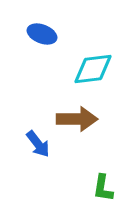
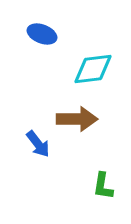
green L-shape: moved 2 px up
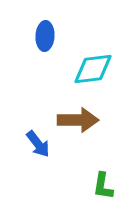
blue ellipse: moved 3 px right, 2 px down; rotated 72 degrees clockwise
brown arrow: moved 1 px right, 1 px down
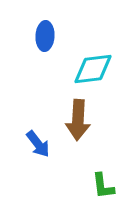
brown arrow: rotated 93 degrees clockwise
green L-shape: rotated 16 degrees counterclockwise
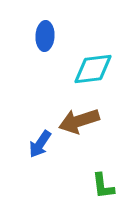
brown arrow: moved 1 px right, 1 px down; rotated 69 degrees clockwise
blue arrow: moved 2 px right; rotated 72 degrees clockwise
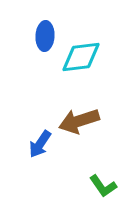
cyan diamond: moved 12 px left, 12 px up
green L-shape: rotated 28 degrees counterclockwise
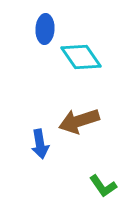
blue ellipse: moved 7 px up
cyan diamond: rotated 63 degrees clockwise
blue arrow: rotated 44 degrees counterclockwise
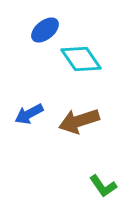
blue ellipse: moved 1 px down; rotated 48 degrees clockwise
cyan diamond: moved 2 px down
blue arrow: moved 11 px left, 30 px up; rotated 72 degrees clockwise
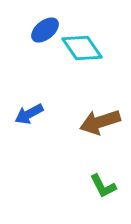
cyan diamond: moved 1 px right, 11 px up
brown arrow: moved 21 px right, 1 px down
green L-shape: rotated 8 degrees clockwise
